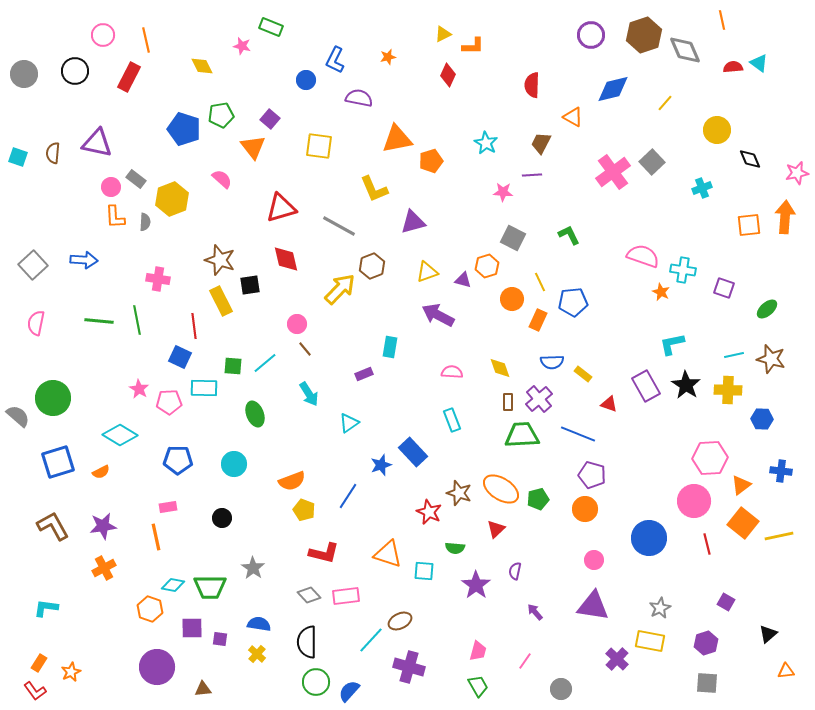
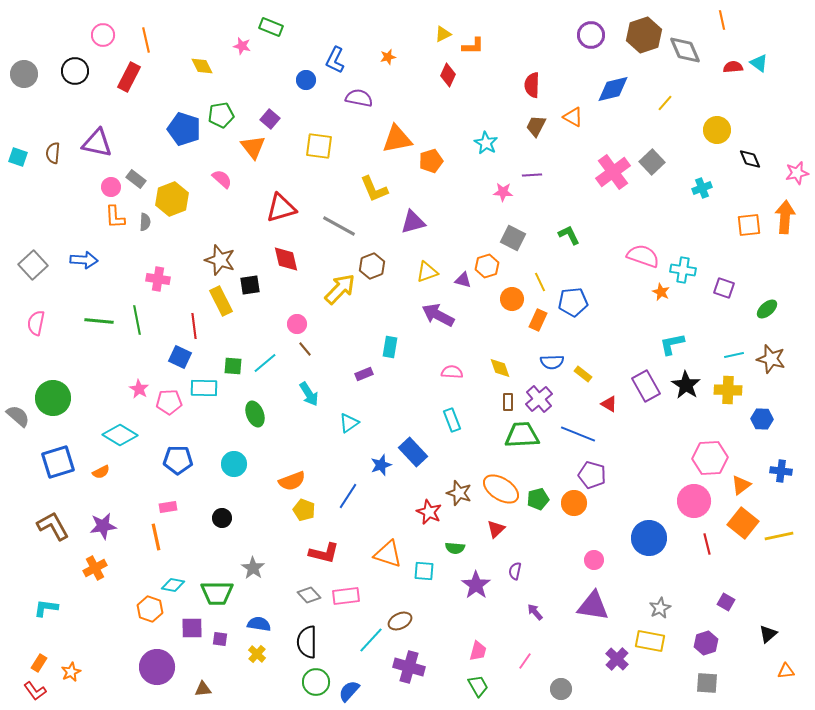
brown trapezoid at (541, 143): moved 5 px left, 17 px up
red triangle at (609, 404): rotated 12 degrees clockwise
orange circle at (585, 509): moved 11 px left, 6 px up
orange cross at (104, 568): moved 9 px left
green trapezoid at (210, 587): moved 7 px right, 6 px down
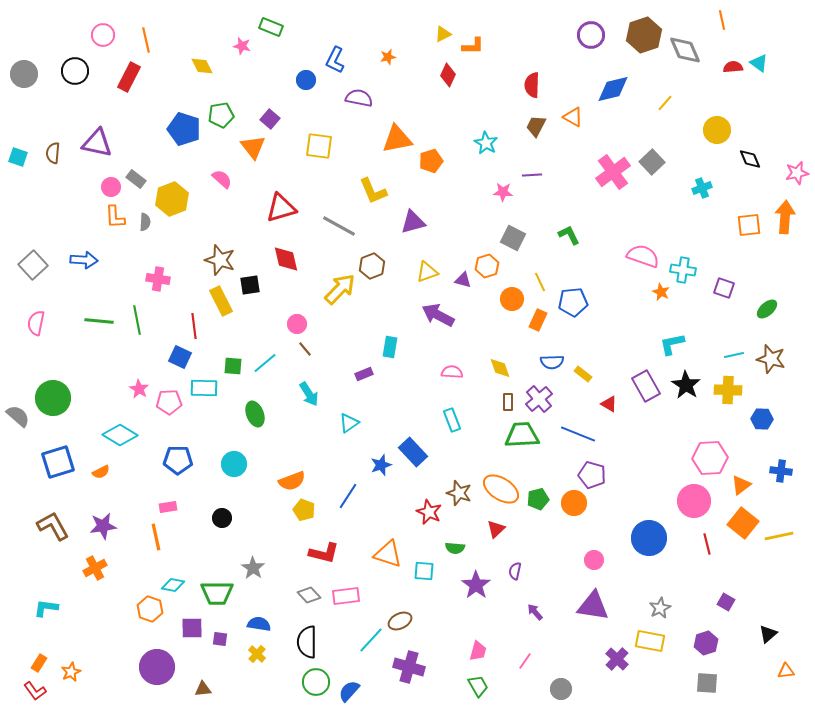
yellow L-shape at (374, 189): moved 1 px left, 2 px down
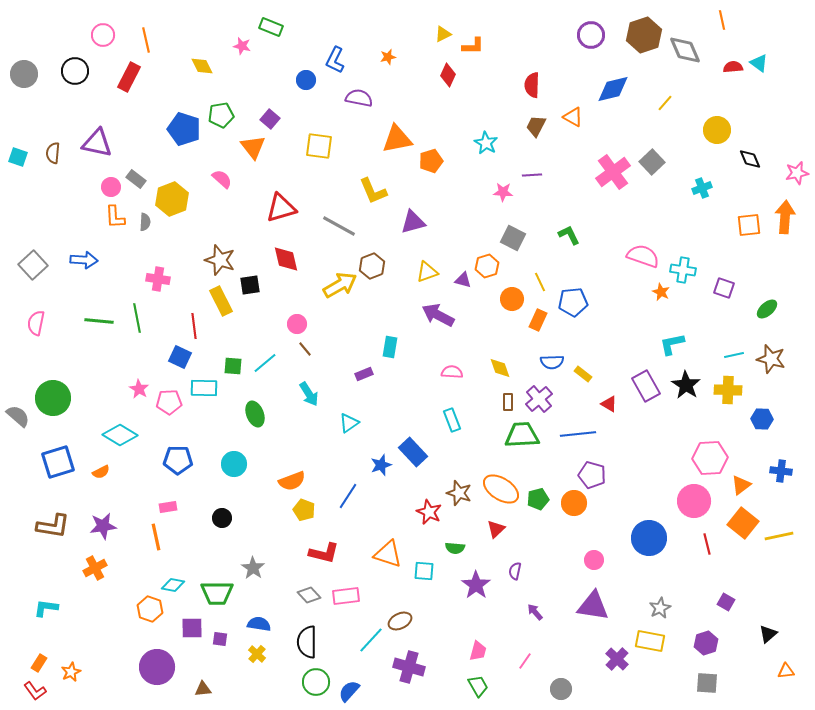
yellow arrow at (340, 289): moved 4 px up; rotated 16 degrees clockwise
green line at (137, 320): moved 2 px up
blue line at (578, 434): rotated 28 degrees counterclockwise
brown L-shape at (53, 526): rotated 128 degrees clockwise
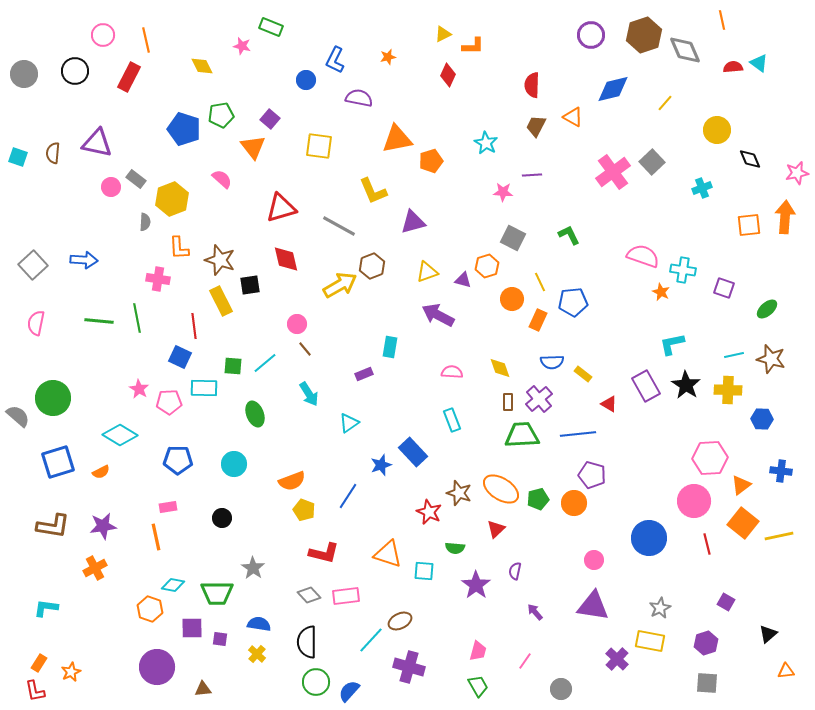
orange L-shape at (115, 217): moved 64 px right, 31 px down
red L-shape at (35, 691): rotated 25 degrees clockwise
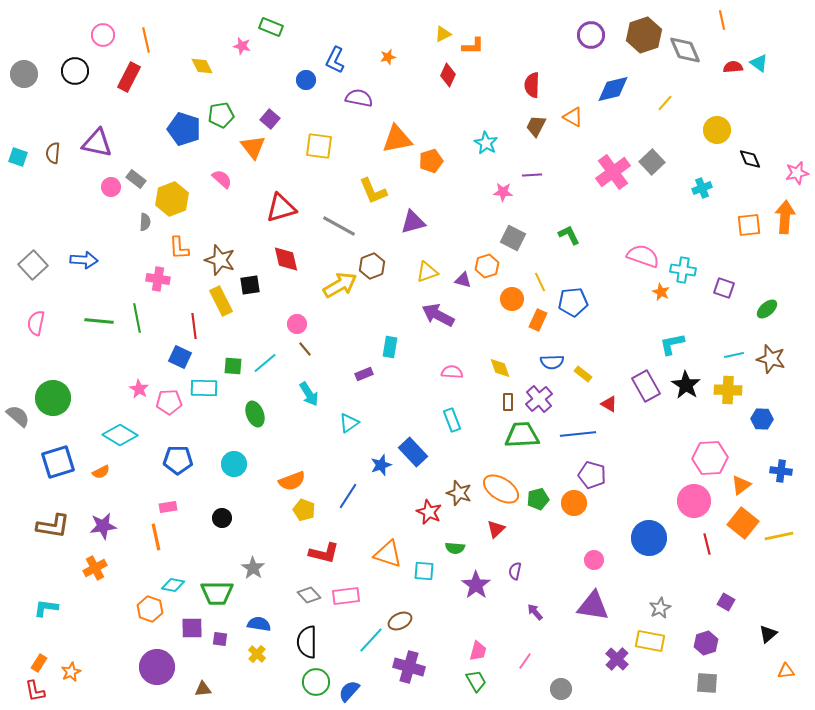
green trapezoid at (478, 686): moved 2 px left, 5 px up
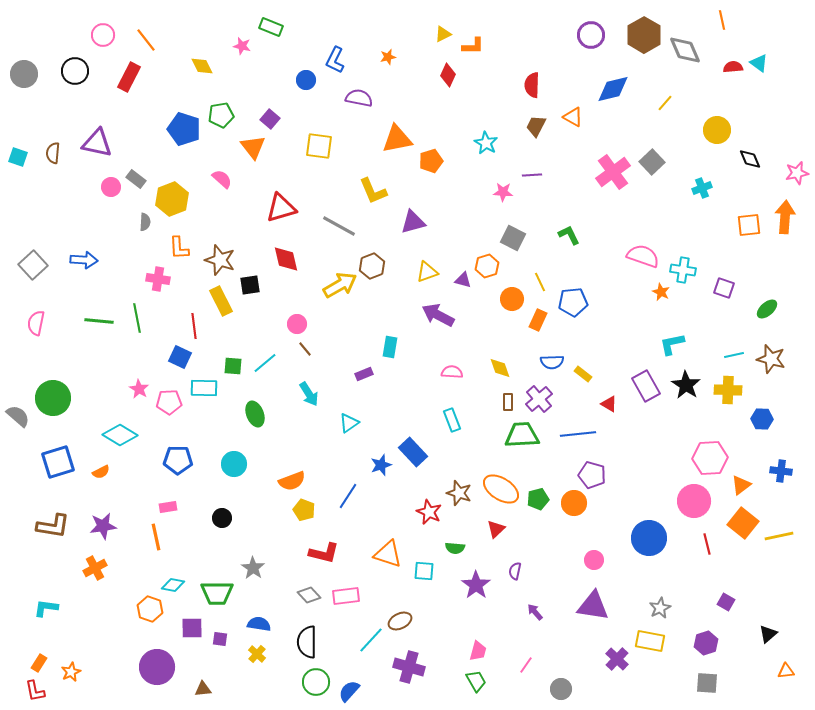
brown hexagon at (644, 35): rotated 12 degrees counterclockwise
orange line at (146, 40): rotated 25 degrees counterclockwise
pink line at (525, 661): moved 1 px right, 4 px down
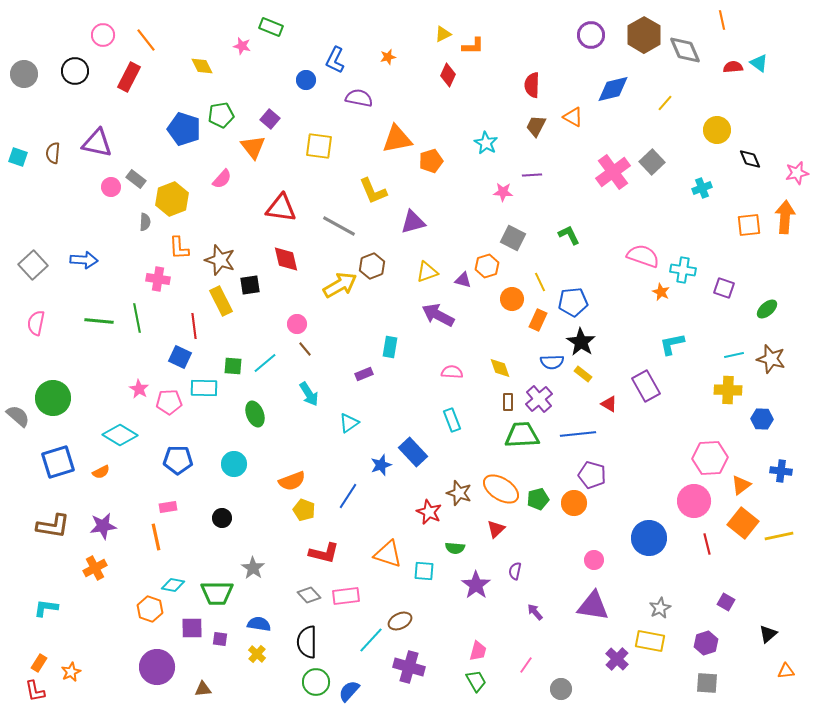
pink semicircle at (222, 179): rotated 90 degrees clockwise
red triangle at (281, 208): rotated 24 degrees clockwise
black star at (686, 385): moved 105 px left, 43 px up
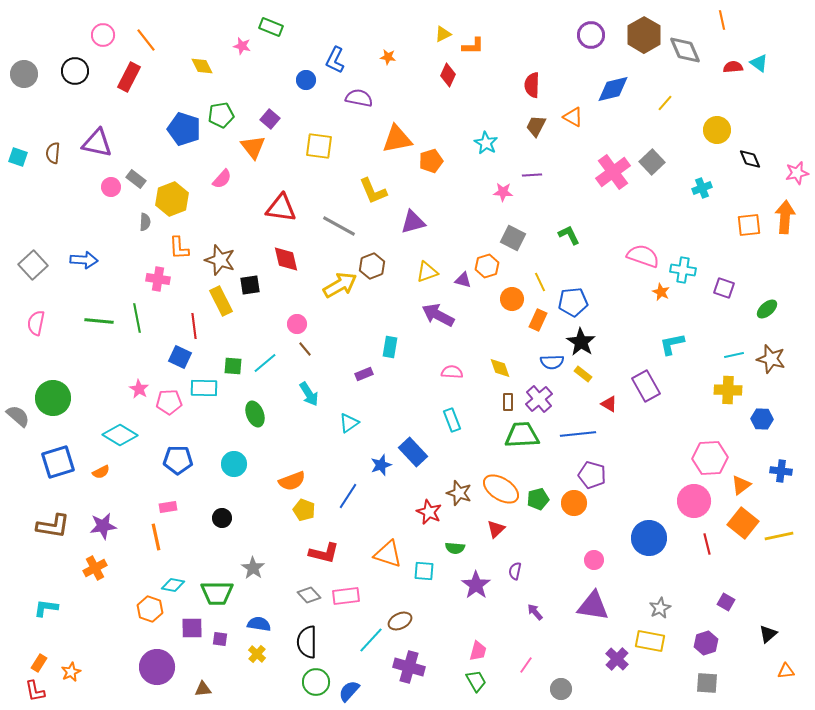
orange star at (388, 57): rotated 21 degrees clockwise
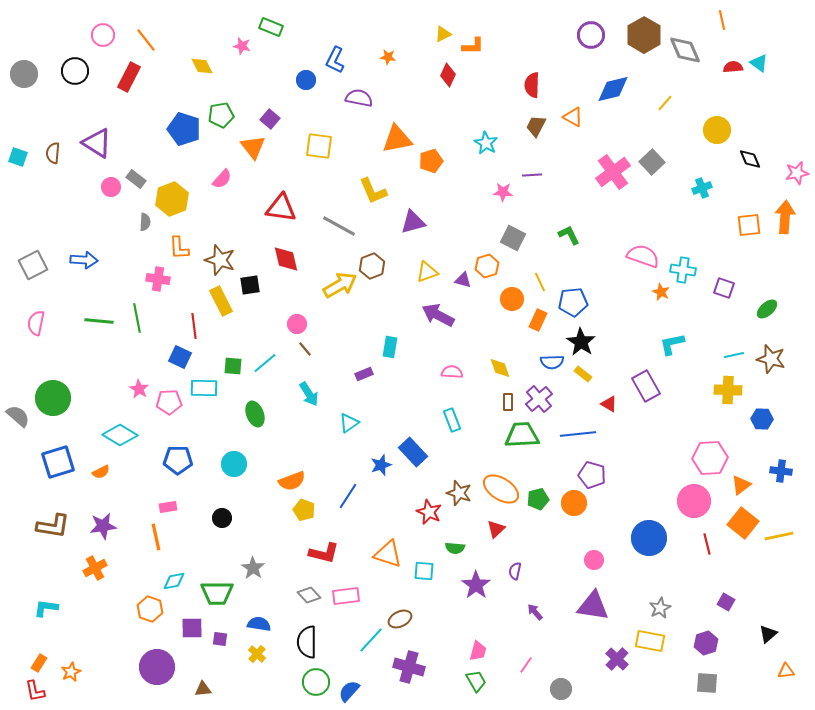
purple triangle at (97, 143): rotated 20 degrees clockwise
gray square at (33, 265): rotated 16 degrees clockwise
cyan diamond at (173, 585): moved 1 px right, 4 px up; rotated 20 degrees counterclockwise
brown ellipse at (400, 621): moved 2 px up
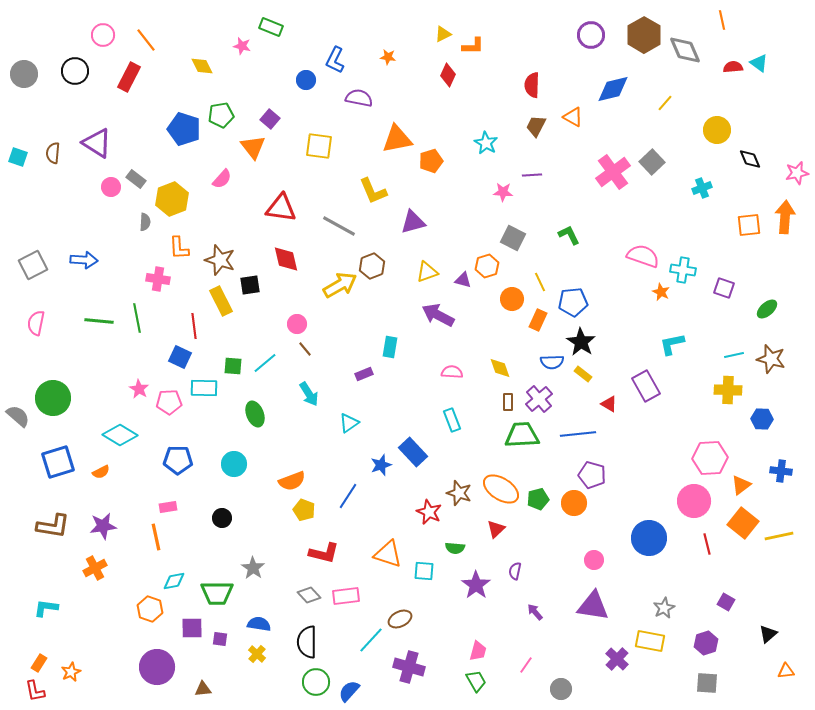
gray star at (660, 608): moved 4 px right
